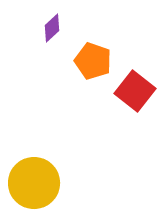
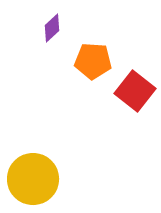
orange pentagon: rotated 15 degrees counterclockwise
yellow circle: moved 1 px left, 4 px up
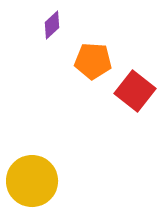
purple diamond: moved 3 px up
yellow circle: moved 1 px left, 2 px down
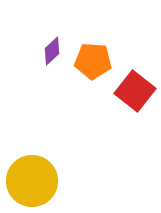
purple diamond: moved 26 px down
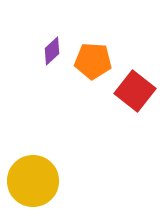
yellow circle: moved 1 px right
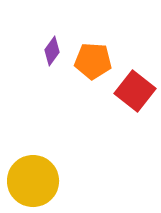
purple diamond: rotated 12 degrees counterclockwise
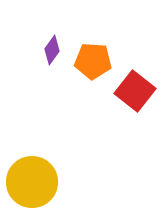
purple diamond: moved 1 px up
yellow circle: moved 1 px left, 1 px down
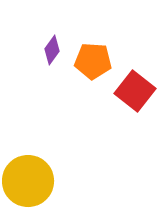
yellow circle: moved 4 px left, 1 px up
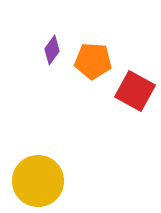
red square: rotated 9 degrees counterclockwise
yellow circle: moved 10 px right
